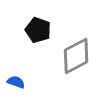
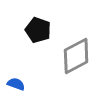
blue semicircle: moved 2 px down
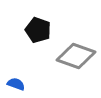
gray diamond: rotated 48 degrees clockwise
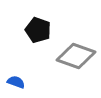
blue semicircle: moved 2 px up
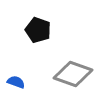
gray diamond: moved 3 px left, 18 px down
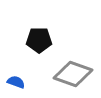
black pentagon: moved 1 px right, 10 px down; rotated 20 degrees counterclockwise
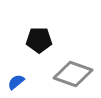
blue semicircle: rotated 60 degrees counterclockwise
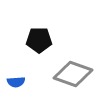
blue semicircle: rotated 144 degrees counterclockwise
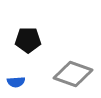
black pentagon: moved 11 px left
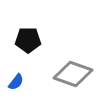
blue semicircle: rotated 48 degrees counterclockwise
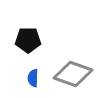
blue semicircle: moved 17 px right, 4 px up; rotated 144 degrees clockwise
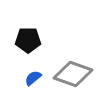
blue semicircle: rotated 48 degrees clockwise
